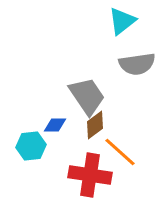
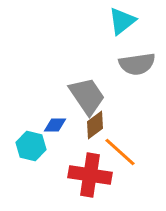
cyan hexagon: rotated 20 degrees clockwise
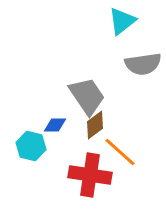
gray semicircle: moved 6 px right
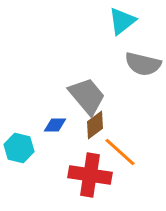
gray semicircle: rotated 21 degrees clockwise
gray trapezoid: rotated 6 degrees counterclockwise
cyan hexagon: moved 12 px left, 2 px down
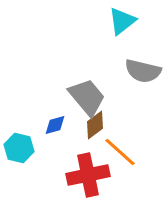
gray semicircle: moved 7 px down
gray trapezoid: moved 1 px down
blue diamond: rotated 15 degrees counterclockwise
red cross: moved 2 px left; rotated 21 degrees counterclockwise
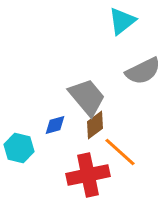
gray semicircle: rotated 39 degrees counterclockwise
